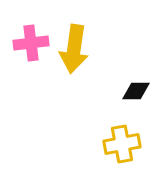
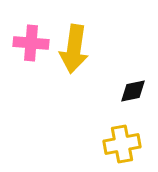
pink cross: rotated 12 degrees clockwise
black diamond: moved 3 px left; rotated 12 degrees counterclockwise
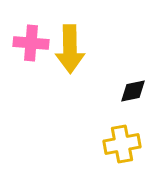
yellow arrow: moved 4 px left; rotated 9 degrees counterclockwise
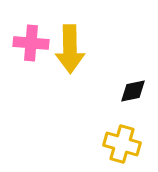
yellow cross: rotated 27 degrees clockwise
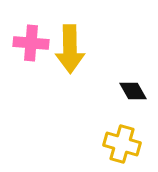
black diamond: rotated 72 degrees clockwise
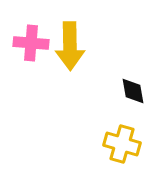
yellow arrow: moved 3 px up
black diamond: rotated 20 degrees clockwise
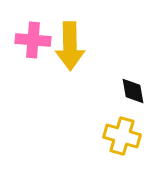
pink cross: moved 2 px right, 3 px up
yellow cross: moved 8 px up
